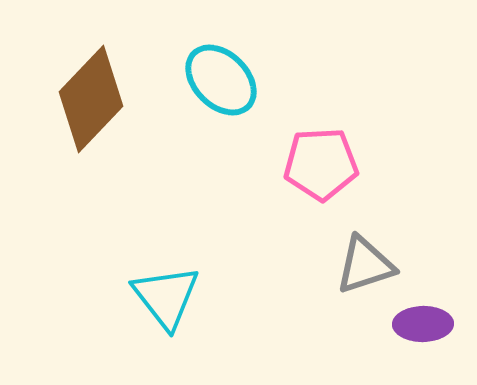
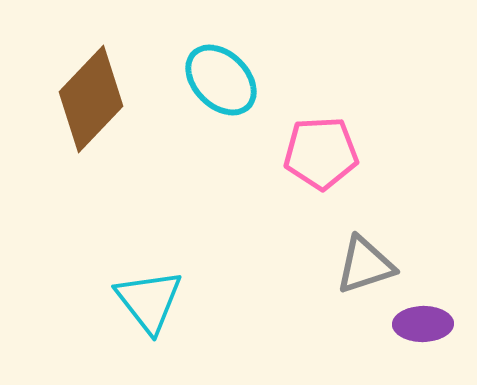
pink pentagon: moved 11 px up
cyan triangle: moved 17 px left, 4 px down
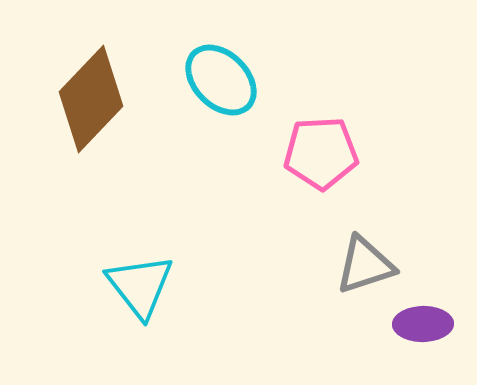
cyan triangle: moved 9 px left, 15 px up
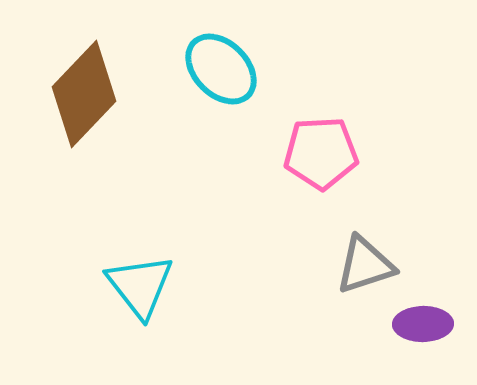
cyan ellipse: moved 11 px up
brown diamond: moved 7 px left, 5 px up
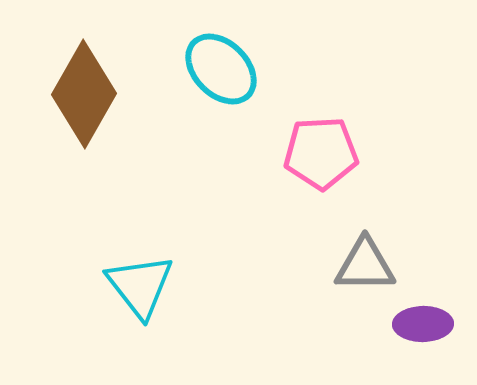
brown diamond: rotated 14 degrees counterclockwise
gray triangle: rotated 18 degrees clockwise
